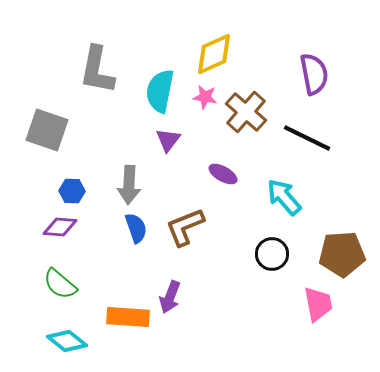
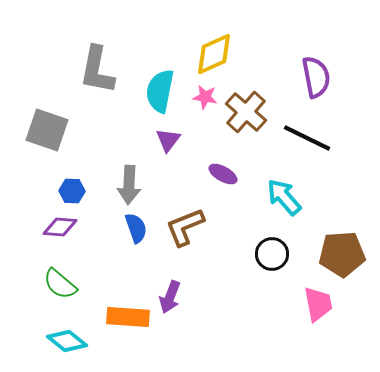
purple semicircle: moved 2 px right, 3 px down
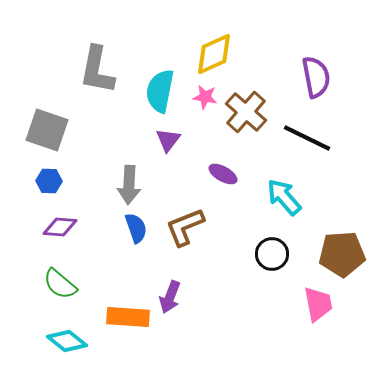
blue hexagon: moved 23 px left, 10 px up
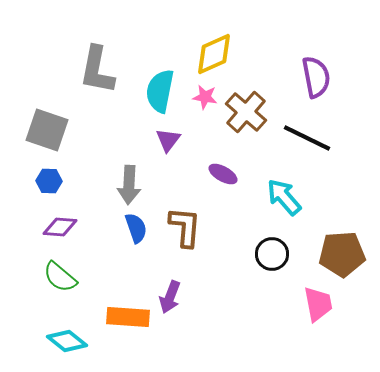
brown L-shape: rotated 117 degrees clockwise
green semicircle: moved 7 px up
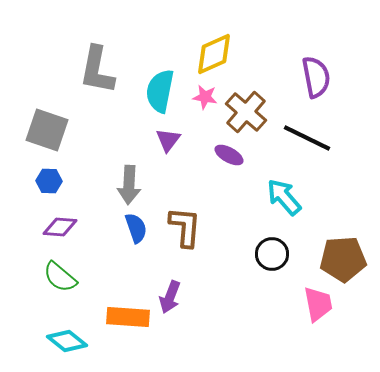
purple ellipse: moved 6 px right, 19 px up
brown pentagon: moved 1 px right, 5 px down
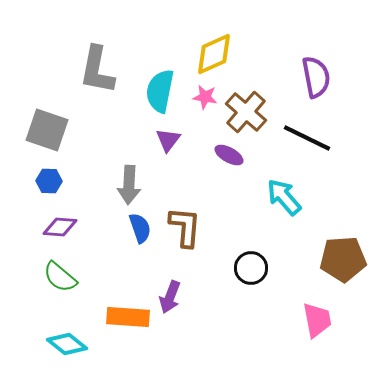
blue semicircle: moved 4 px right
black circle: moved 21 px left, 14 px down
pink trapezoid: moved 1 px left, 16 px down
cyan diamond: moved 3 px down
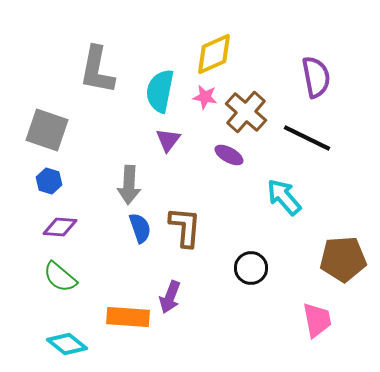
blue hexagon: rotated 15 degrees clockwise
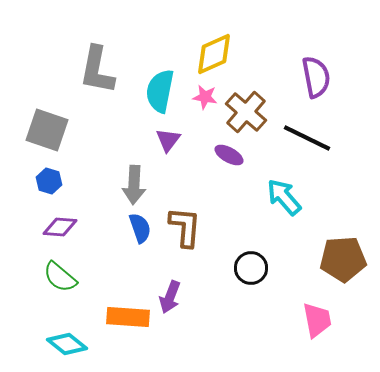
gray arrow: moved 5 px right
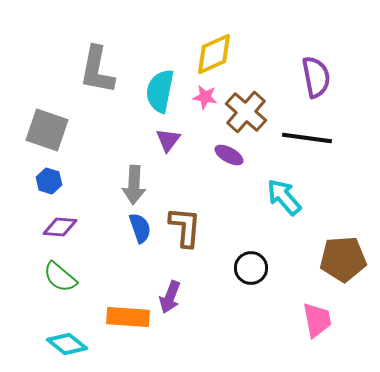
black line: rotated 18 degrees counterclockwise
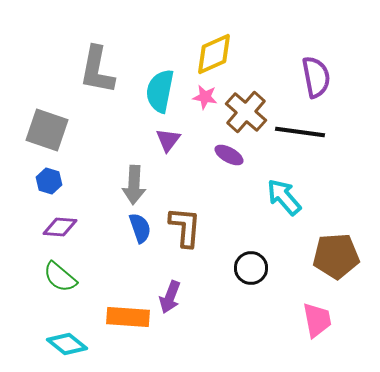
black line: moved 7 px left, 6 px up
brown pentagon: moved 7 px left, 3 px up
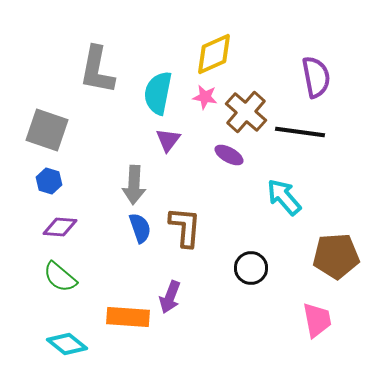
cyan semicircle: moved 2 px left, 2 px down
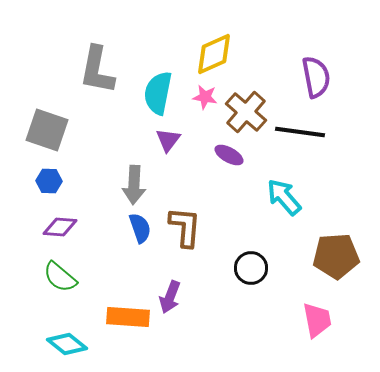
blue hexagon: rotated 15 degrees counterclockwise
